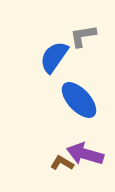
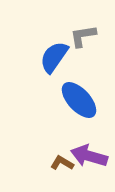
purple arrow: moved 4 px right, 2 px down
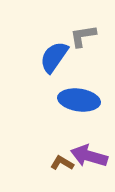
blue ellipse: rotated 39 degrees counterclockwise
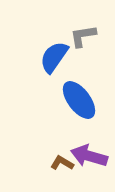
blue ellipse: rotated 45 degrees clockwise
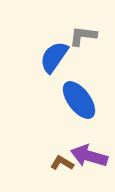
gray L-shape: rotated 16 degrees clockwise
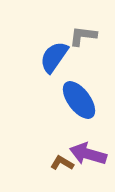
purple arrow: moved 1 px left, 2 px up
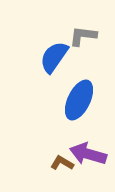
blue ellipse: rotated 63 degrees clockwise
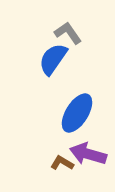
gray L-shape: moved 15 px left, 3 px up; rotated 48 degrees clockwise
blue semicircle: moved 1 px left, 2 px down
blue ellipse: moved 2 px left, 13 px down; rotated 6 degrees clockwise
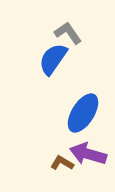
blue ellipse: moved 6 px right
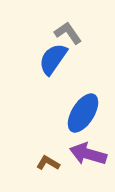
brown L-shape: moved 14 px left
